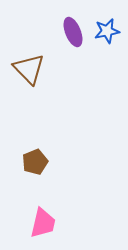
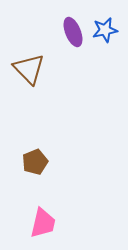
blue star: moved 2 px left, 1 px up
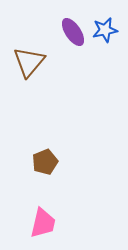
purple ellipse: rotated 12 degrees counterclockwise
brown triangle: moved 7 px up; rotated 24 degrees clockwise
brown pentagon: moved 10 px right
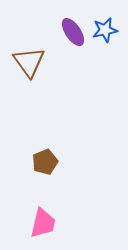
brown triangle: rotated 16 degrees counterclockwise
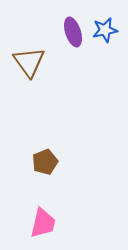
purple ellipse: rotated 16 degrees clockwise
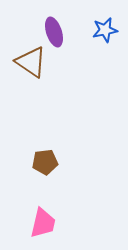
purple ellipse: moved 19 px left
brown triangle: moved 2 px right; rotated 20 degrees counterclockwise
brown pentagon: rotated 15 degrees clockwise
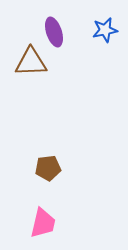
brown triangle: rotated 36 degrees counterclockwise
brown pentagon: moved 3 px right, 6 px down
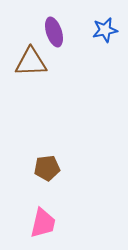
brown pentagon: moved 1 px left
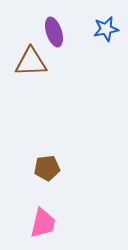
blue star: moved 1 px right, 1 px up
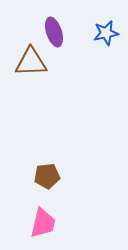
blue star: moved 4 px down
brown pentagon: moved 8 px down
